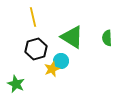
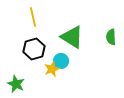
green semicircle: moved 4 px right, 1 px up
black hexagon: moved 2 px left
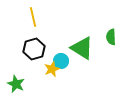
green triangle: moved 10 px right, 11 px down
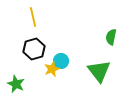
green semicircle: rotated 14 degrees clockwise
green triangle: moved 17 px right, 23 px down; rotated 20 degrees clockwise
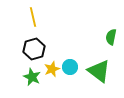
cyan circle: moved 9 px right, 6 px down
green triangle: rotated 15 degrees counterclockwise
green star: moved 16 px right, 7 px up
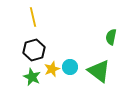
black hexagon: moved 1 px down
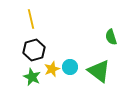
yellow line: moved 2 px left, 2 px down
green semicircle: rotated 28 degrees counterclockwise
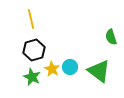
yellow star: rotated 21 degrees counterclockwise
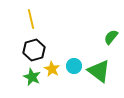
green semicircle: rotated 56 degrees clockwise
cyan circle: moved 4 px right, 1 px up
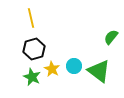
yellow line: moved 1 px up
black hexagon: moved 1 px up
